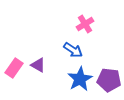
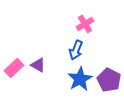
blue arrow: moved 3 px right; rotated 78 degrees clockwise
pink rectangle: rotated 12 degrees clockwise
purple pentagon: rotated 20 degrees clockwise
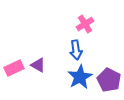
blue arrow: rotated 30 degrees counterclockwise
pink rectangle: rotated 18 degrees clockwise
blue star: moved 2 px up
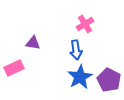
purple triangle: moved 5 px left, 22 px up; rotated 21 degrees counterclockwise
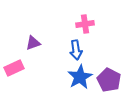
pink cross: rotated 24 degrees clockwise
purple triangle: rotated 28 degrees counterclockwise
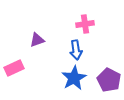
purple triangle: moved 4 px right, 3 px up
blue star: moved 6 px left, 1 px down
